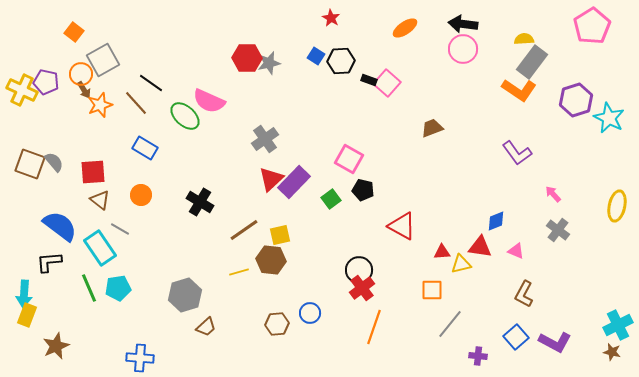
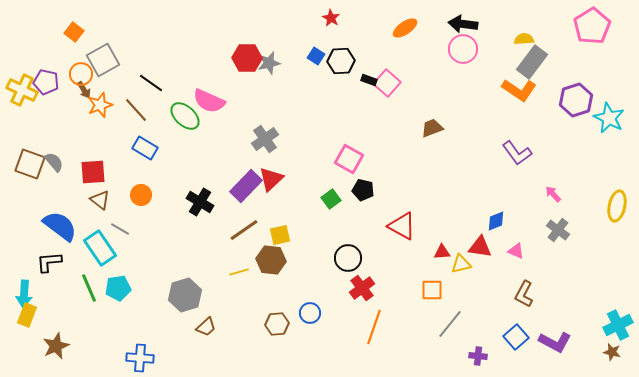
brown line at (136, 103): moved 7 px down
purple rectangle at (294, 182): moved 48 px left, 4 px down
black circle at (359, 270): moved 11 px left, 12 px up
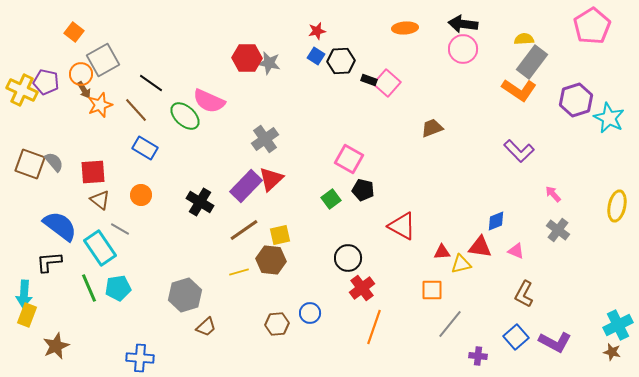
red star at (331, 18): moved 14 px left, 13 px down; rotated 30 degrees clockwise
orange ellipse at (405, 28): rotated 30 degrees clockwise
gray star at (269, 63): rotated 25 degrees clockwise
purple L-shape at (517, 153): moved 2 px right, 2 px up; rotated 8 degrees counterclockwise
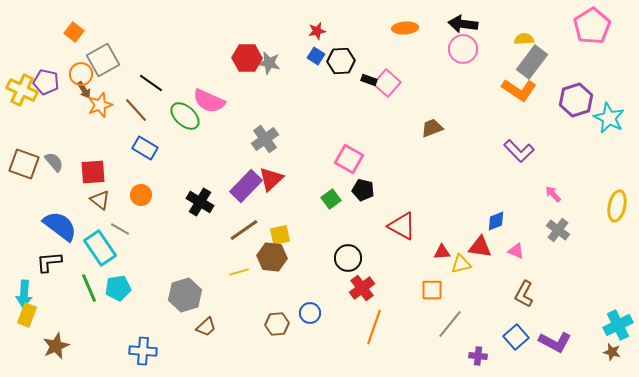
brown square at (30, 164): moved 6 px left
brown hexagon at (271, 260): moved 1 px right, 3 px up
blue cross at (140, 358): moved 3 px right, 7 px up
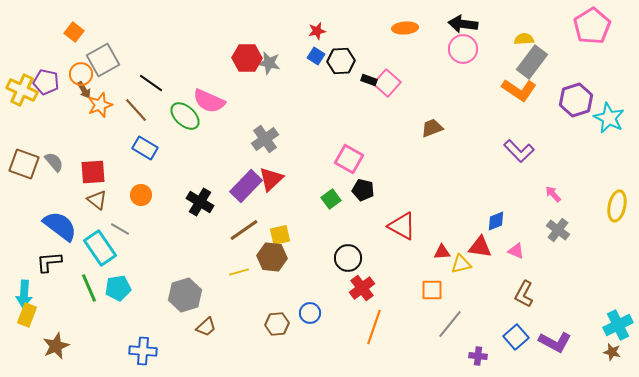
brown triangle at (100, 200): moved 3 px left
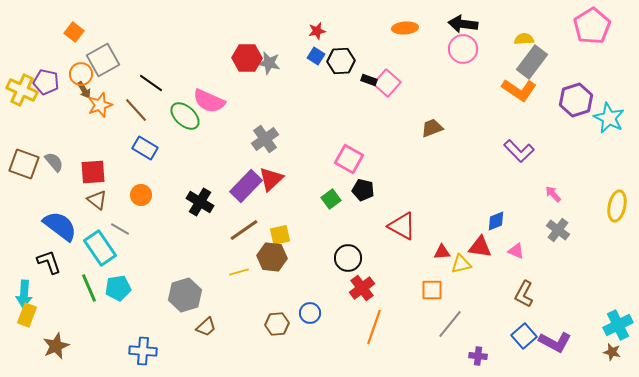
black L-shape at (49, 262): rotated 76 degrees clockwise
blue square at (516, 337): moved 8 px right, 1 px up
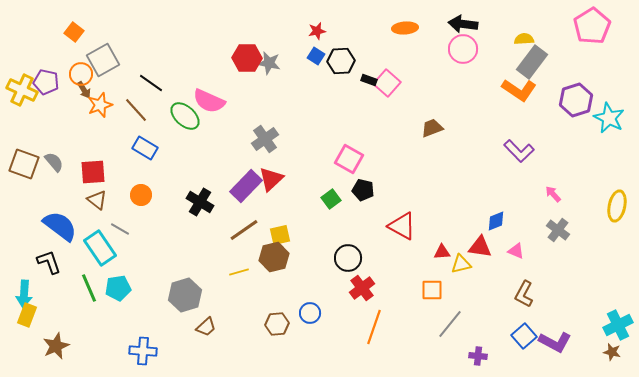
brown hexagon at (272, 257): moved 2 px right; rotated 20 degrees counterclockwise
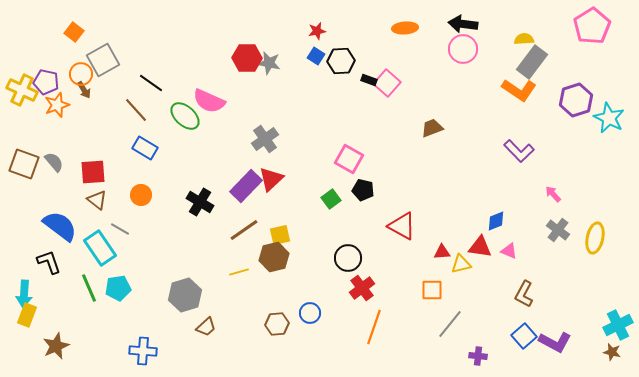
orange star at (100, 105): moved 43 px left
yellow ellipse at (617, 206): moved 22 px left, 32 px down
pink triangle at (516, 251): moved 7 px left
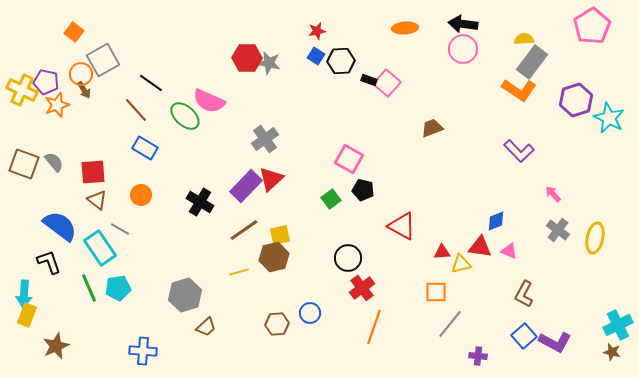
orange square at (432, 290): moved 4 px right, 2 px down
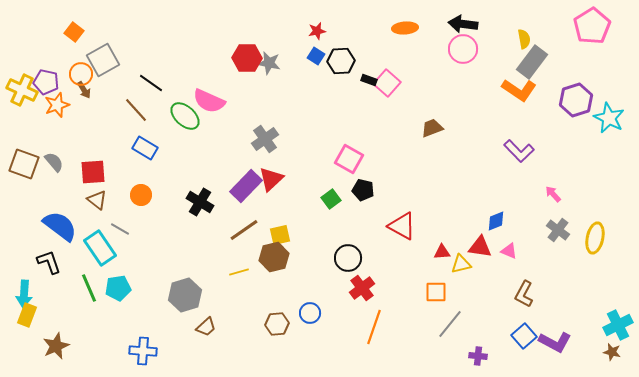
yellow semicircle at (524, 39): rotated 84 degrees clockwise
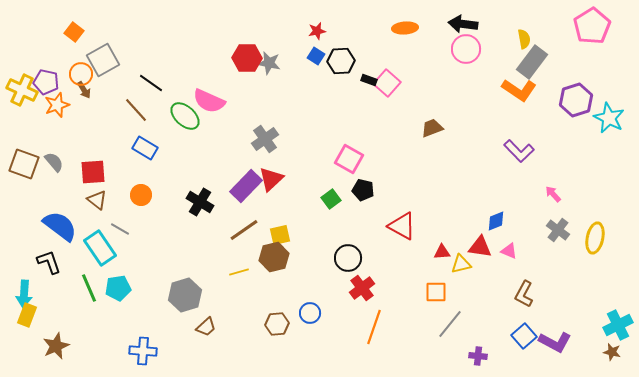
pink circle at (463, 49): moved 3 px right
